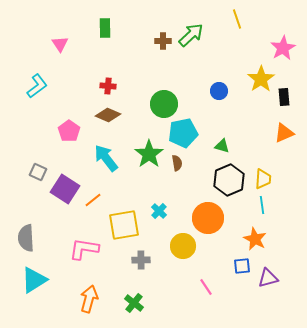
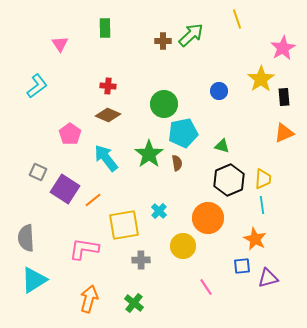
pink pentagon: moved 1 px right, 3 px down
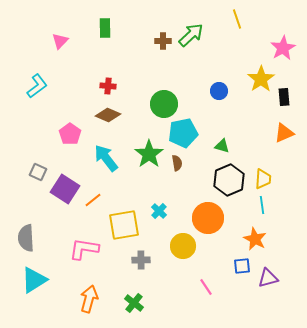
pink triangle: moved 3 px up; rotated 18 degrees clockwise
